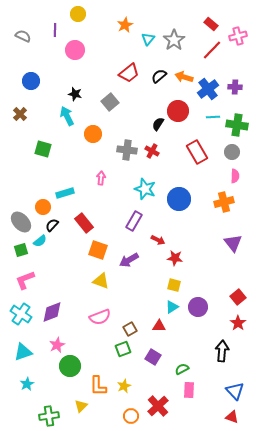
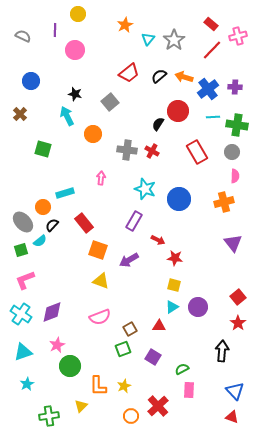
gray ellipse at (21, 222): moved 2 px right
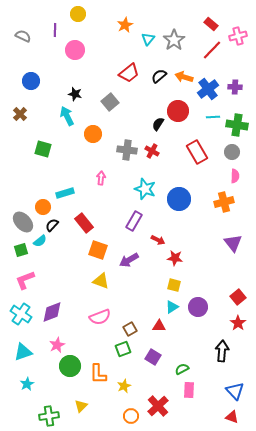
orange L-shape at (98, 386): moved 12 px up
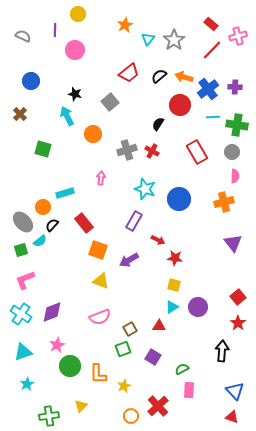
red circle at (178, 111): moved 2 px right, 6 px up
gray cross at (127, 150): rotated 24 degrees counterclockwise
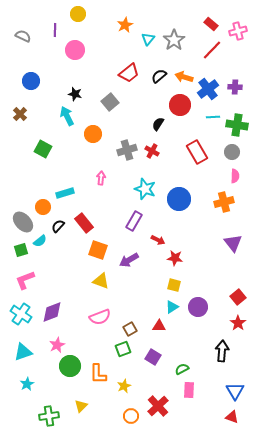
pink cross at (238, 36): moved 5 px up
green square at (43, 149): rotated 12 degrees clockwise
black semicircle at (52, 225): moved 6 px right, 1 px down
blue triangle at (235, 391): rotated 12 degrees clockwise
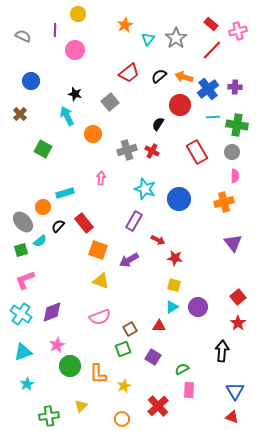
gray star at (174, 40): moved 2 px right, 2 px up
orange circle at (131, 416): moved 9 px left, 3 px down
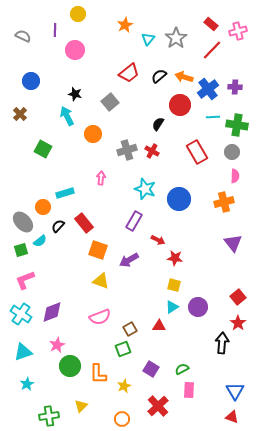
black arrow at (222, 351): moved 8 px up
purple square at (153, 357): moved 2 px left, 12 px down
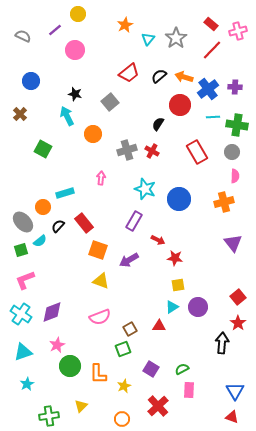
purple line at (55, 30): rotated 48 degrees clockwise
yellow square at (174, 285): moved 4 px right; rotated 24 degrees counterclockwise
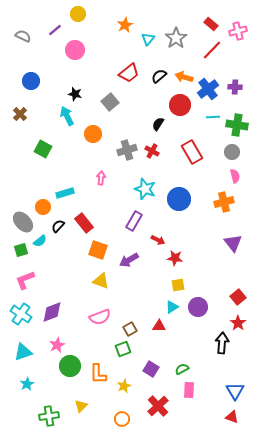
red rectangle at (197, 152): moved 5 px left
pink semicircle at (235, 176): rotated 16 degrees counterclockwise
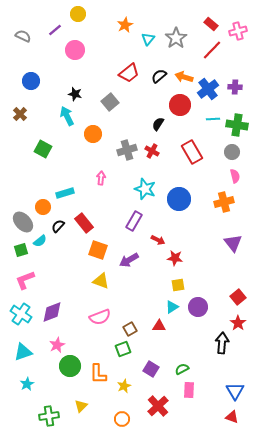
cyan line at (213, 117): moved 2 px down
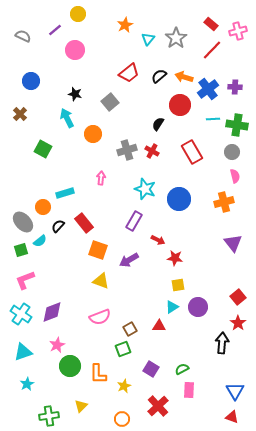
cyan arrow at (67, 116): moved 2 px down
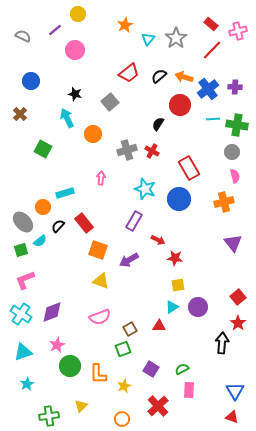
red rectangle at (192, 152): moved 3 px left, 16 px down
